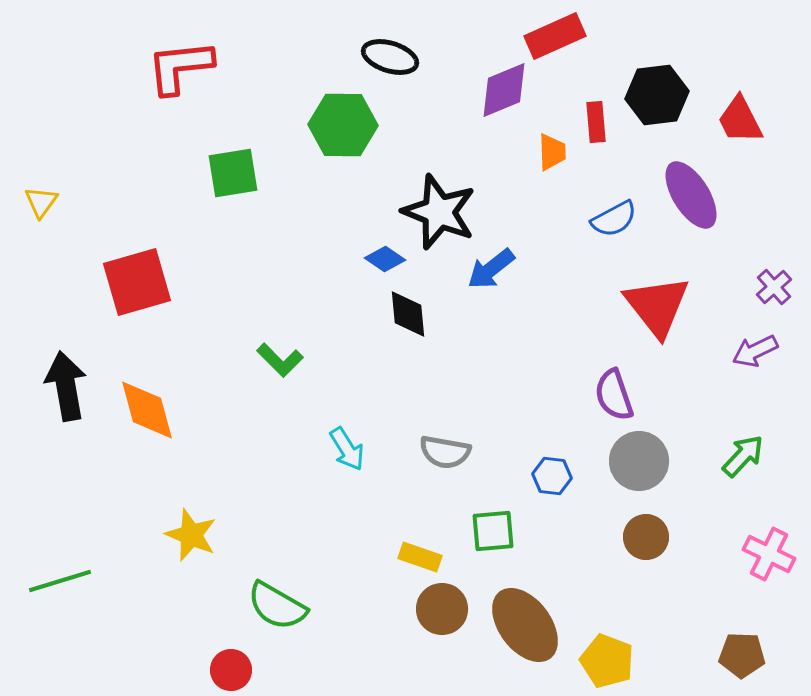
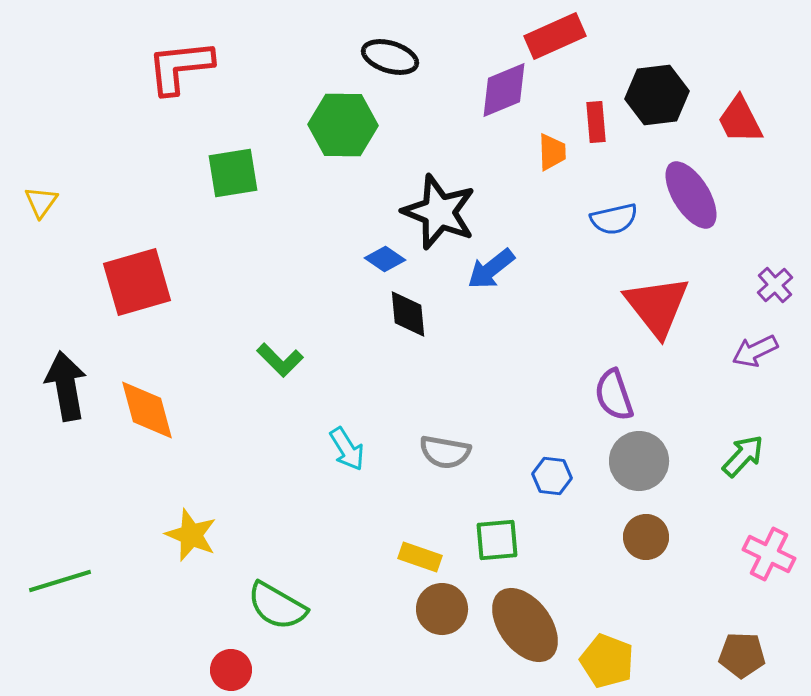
blue semicircle at (614, 219): rotated 15 degrees clockwise
purple cross at (774, 287): moved 1 px right, 2 px up
green square at (493, 531): moved 4 px right, 9 px down
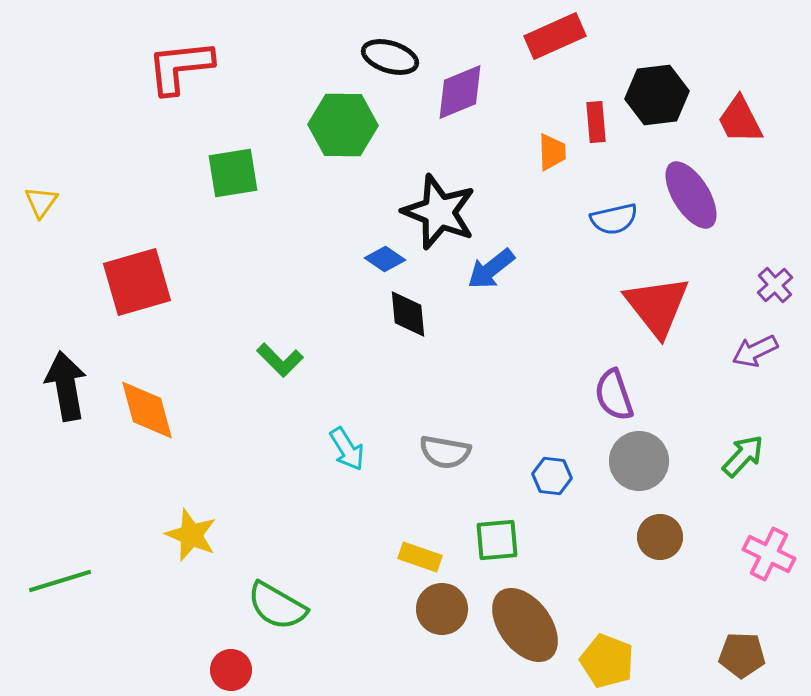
purple diamond at (504, 90): moved 44 px left, 2 px down
brown circle at (646, 537): moved 14 px right
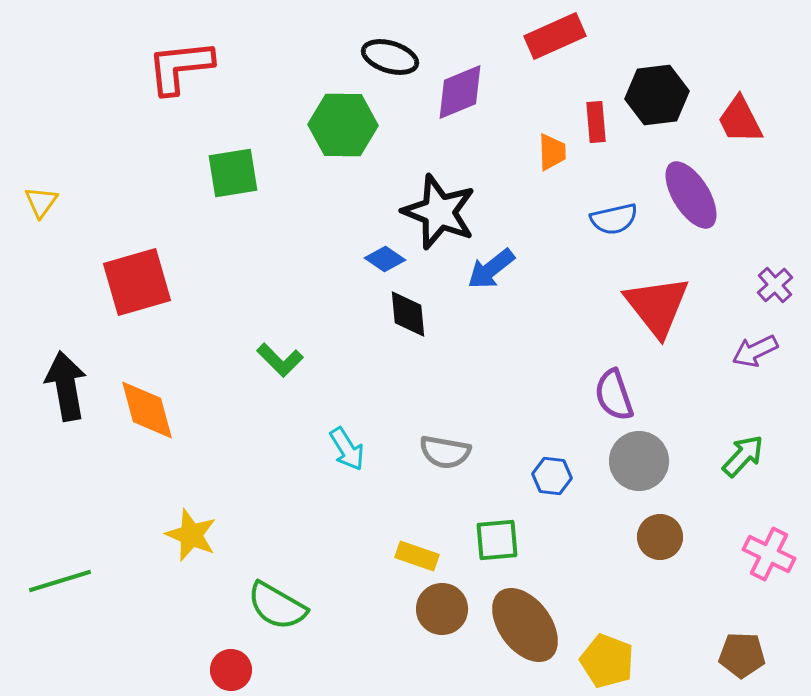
yellow rectangle at (420, 557): moved 3 px left, 1 px up
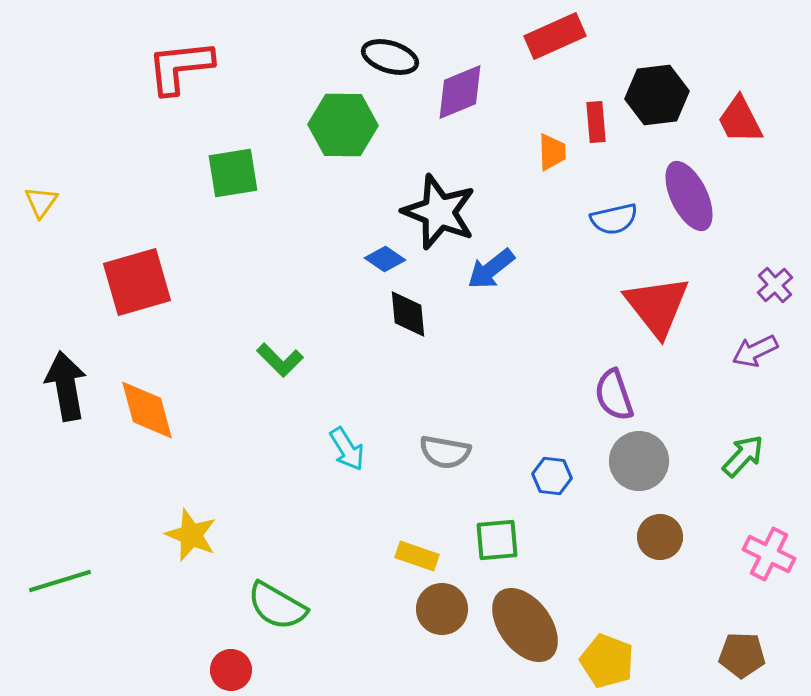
purple ellipse at (691, 195): moved 2 px left, 1 px down; rotated 6 degrees clockwise
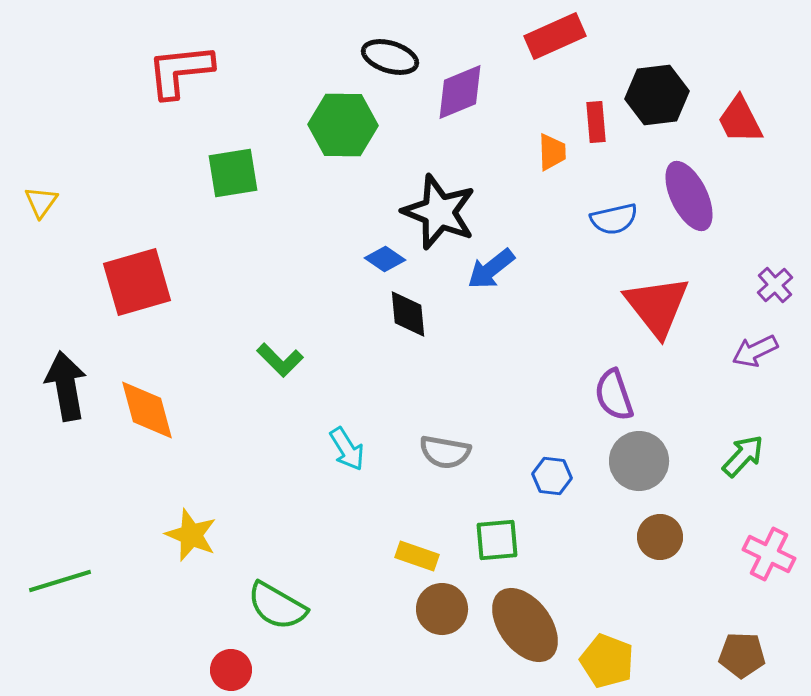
red L-shape at (180, 67): moved 4 px down
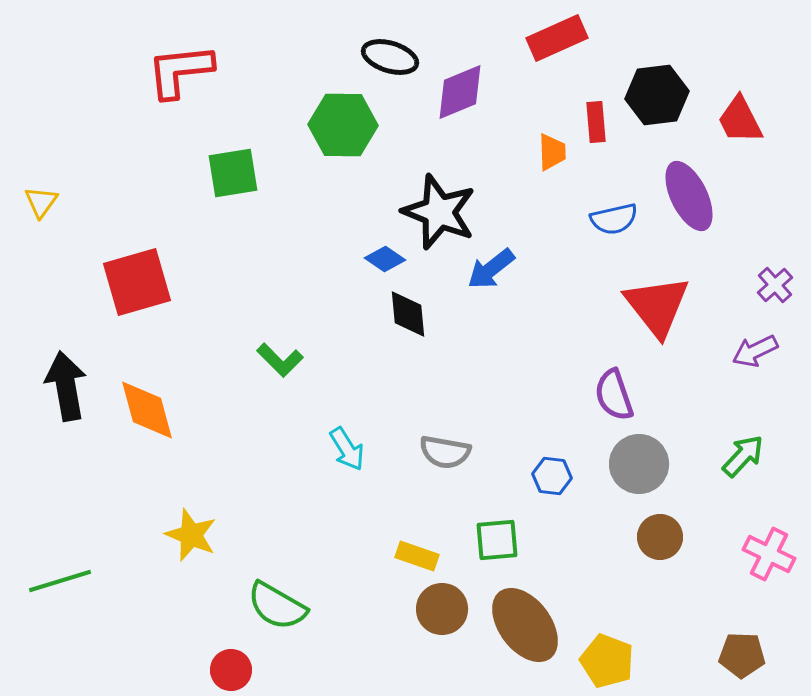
red rectangle at (555, 36): moved 2 px right, 2 px down
gray circle at (639, 461): moved 3 px down
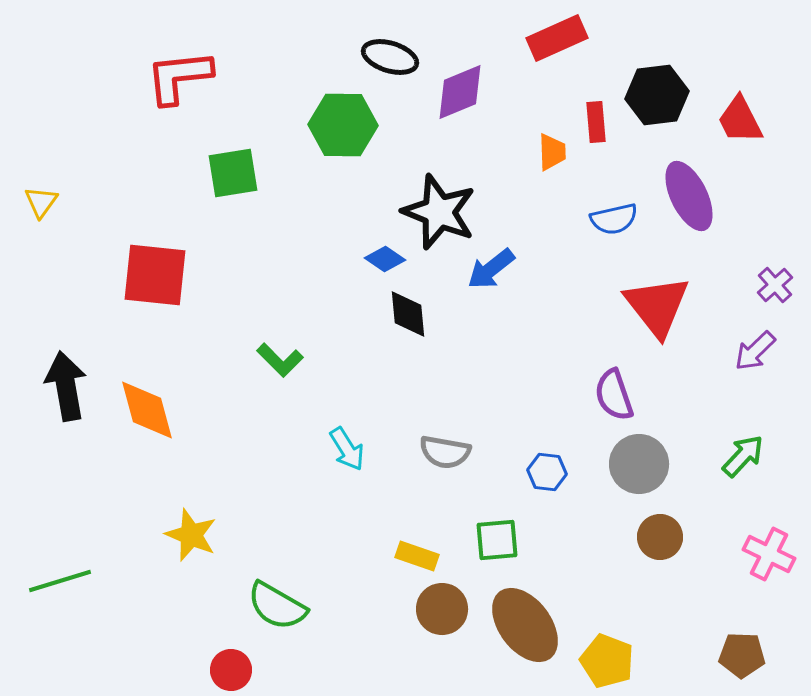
red L-shape at (180, 71): moved 1 px left, 6 px down
red square at (137, 282): moved 18 px right, 7 px up; rotated 22 degrees clockwise
purple arrow at (755, 351): rotated 18 degrees counterclockwise
blue hexagon at (552, 476): moved 5 px left, 4 px up
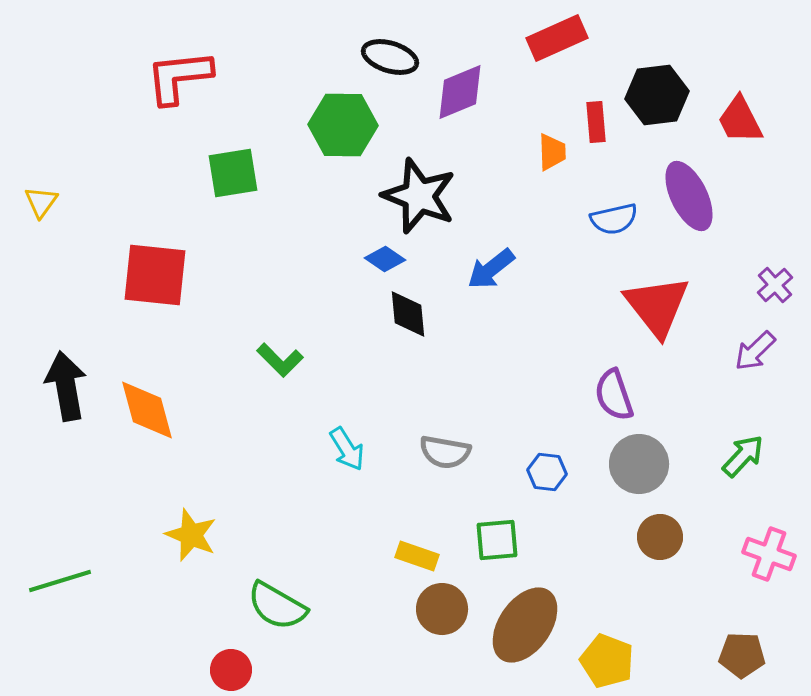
black star at (439, 212): moved 20 px left, 16 px up
pink cross at (769, 554): rotated 6 degrees counterclockwise
brown ellipse at (525, 625): rotated 72 degrees clockwise
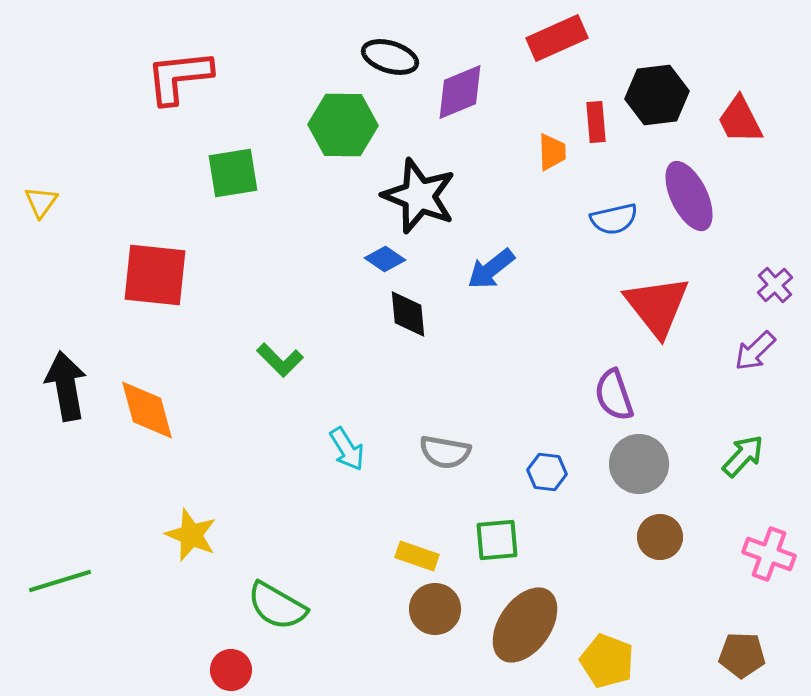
brown circle at (442, 609): moved 7 px left
